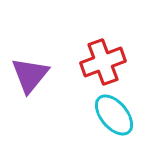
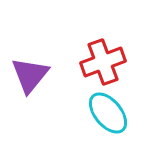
cyan ellipse: moved 6 px left, 2 px up
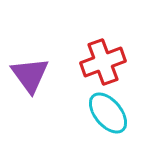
purple triangle: rotated 15 degrees counterclockwise
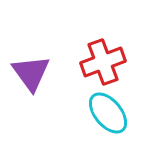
purple triangle: moved 1 px right, 2 px up
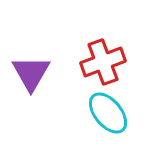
purple triangle: rotated 6 degrees clockwise
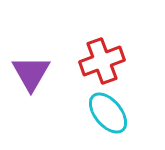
red cross: moved 1 px left, 1 px up
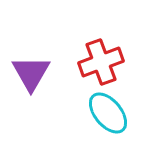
red cross: moved 1 px left, 1 px down
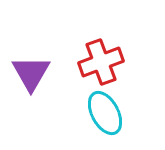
cyan ellipse: moved 3 px left; rotated 12 degrees clockwise
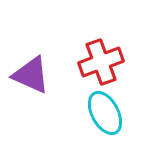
purple triangle: moved 2 px down; rotated 36 degrees counterclockwise
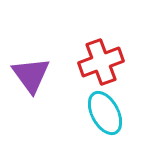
purple triangle: rotated 30 degrees clockwise
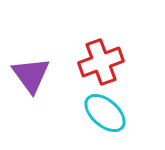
cyan ellipse: rotated 21 degrees counterclockwise
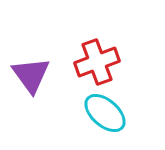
red cross: moved 4 px left
